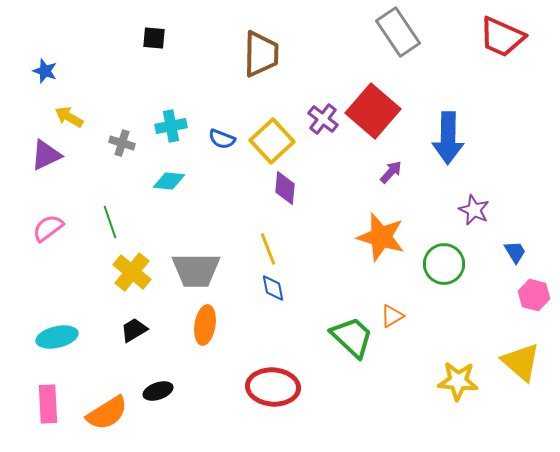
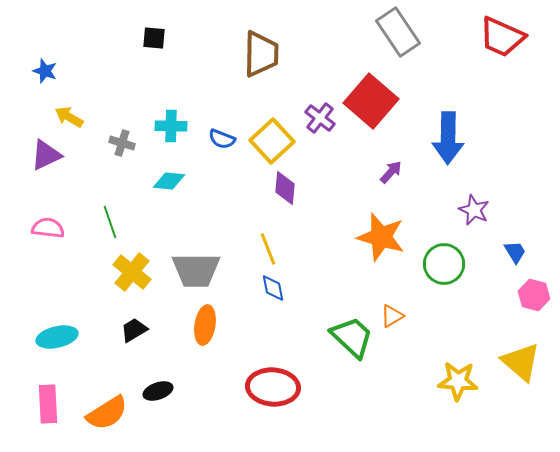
red square: moved 2 px left, 10 px up
purple cross: moved 3 px left, 1 px up
cyan cross: rotated 12 degrees clockwise
pink semicircle: rotated 44 degrees clockwise
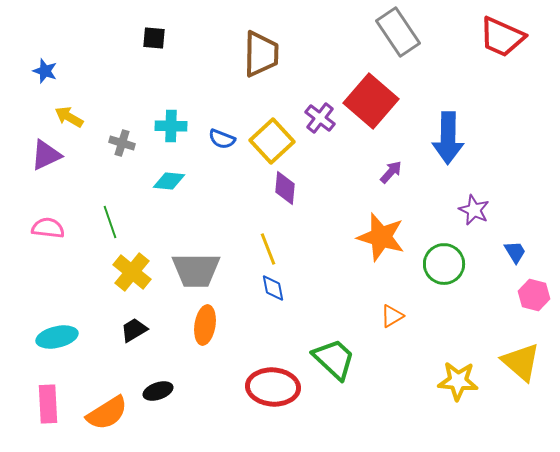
green trapezoid: moved 18 px left, 22 px down
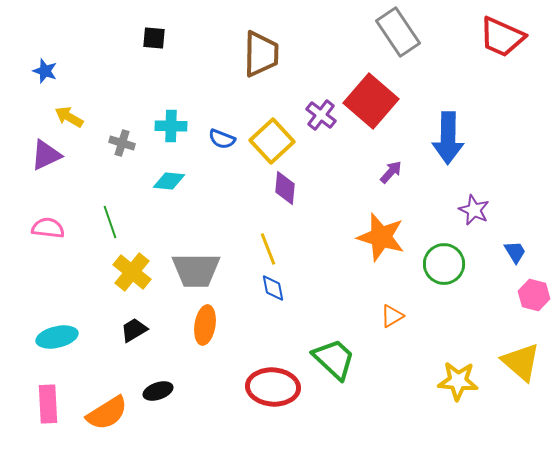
purple cross: moved 1 px right, 3 px up
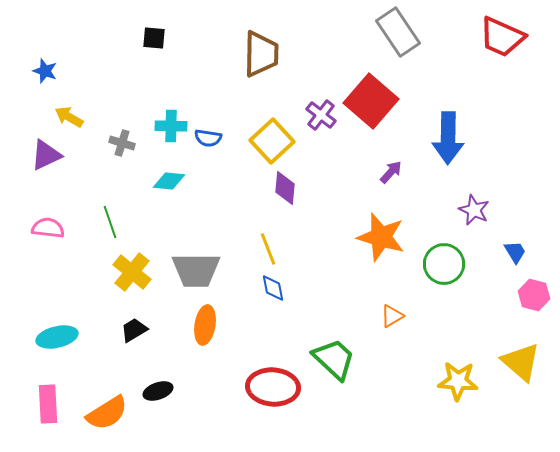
blue semicircle: moved 14 px left, 1 px up; rotated 12 degrees counterclockwise
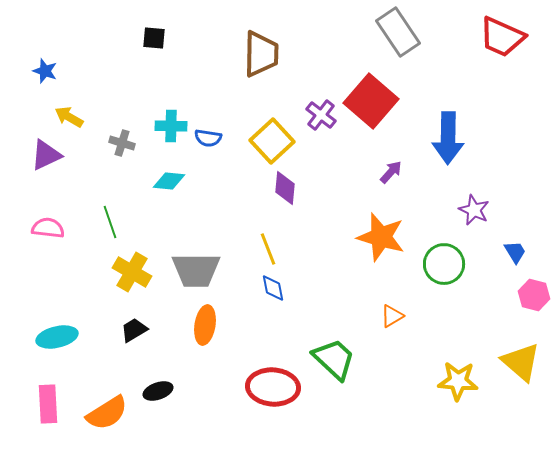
yellow cross: rotated 9 degrees counterclockwise
